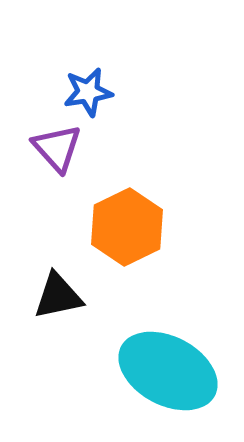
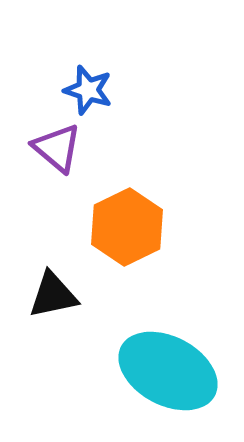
blue star: moved 2 px up; rotated 27 degrees clockwise
purple triangle: rotated 8 degrees counterclockwise
black triangle: moved 5 px left, 1 px up
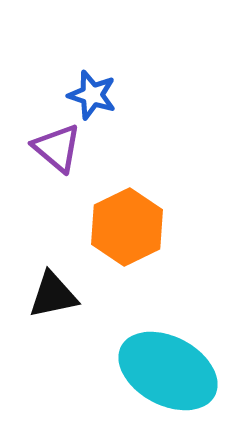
blue star: moved 4 px right, 5 px down
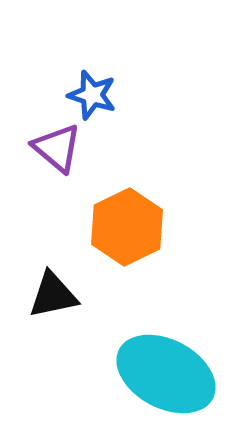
cyan ellipse: moved 2 px left, 3 px down
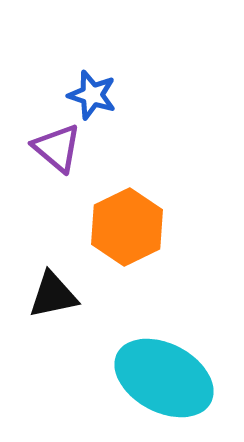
cyan ellipse: moved 2 px left, 4 px down
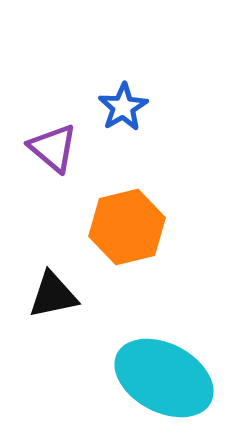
blue star: moved 31 px right, 12 px down; rotated 24 degrees clockwise
purple triangle: moved 4 px left
orange hexagon: rotated 12 degrees clockwise
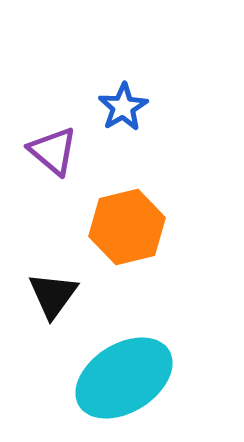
purple triangle: moved 3 px down
black triangle: rotated 42 degrees counterclockwise
cyan ellipse: moved 40 px left; rotated 60 degrees counterclockwise
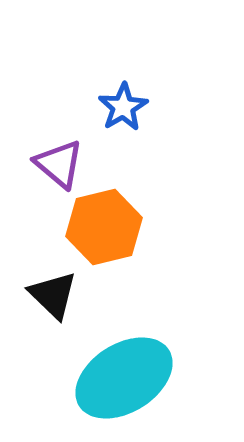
purple triangle: moved 6 px right, 13 px down
orange hexagon: moved 23 px left
black triangle: rotated 22 degrees counterclockwise
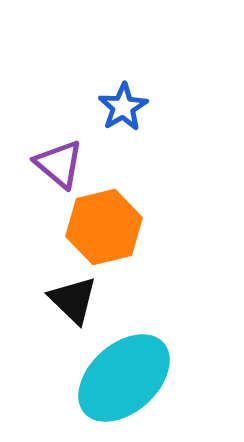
black triangle: moved 20 px right, 5 px down
cyan ellipse: rotated 10 degrees counterclockwise
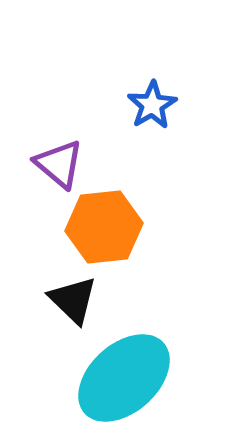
blue star: moved 29 px right, 2 px up
orange hexagon: rotated 8 degrees clockwise
